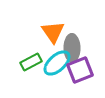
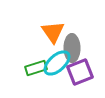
green rectangle: moved 5 px right, 6 px down; rotated 10 degrees clockwise
purple square: moved 2 px down
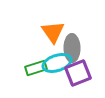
cyan ellipse: rotated 24 degrees clockwise
purple square: moved 2 px left, 1 px down
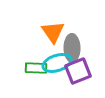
green rectangle: rotated 20 degrees clockwise
purple square: moved 2 px up
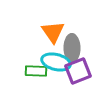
cyan ellipse: moved 1 px left, 1 px up; rotated 32 degrees clockwise
green rectangle: moved 3 px down
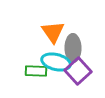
gray ellipse: moved 1 px right
purple square: rotated 20 degrees counterclockwise
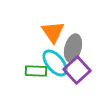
gray ellipse: rotated 16 degrees clockwise
cyan ellipse: moved 1 px left, 1 px down; rotated 36 degrees clockwise
purple square: moved 1 px left, 1 px up
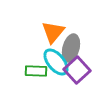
orange triangle: rotated 15 degrees clockwise
gray ellipse: moved 2 px left
cyan ellipse: moved 1 px right, 1 px up
